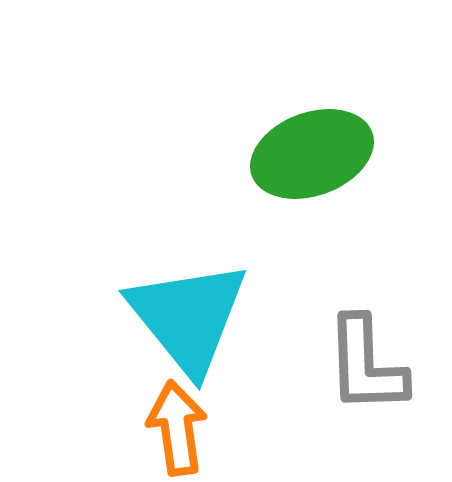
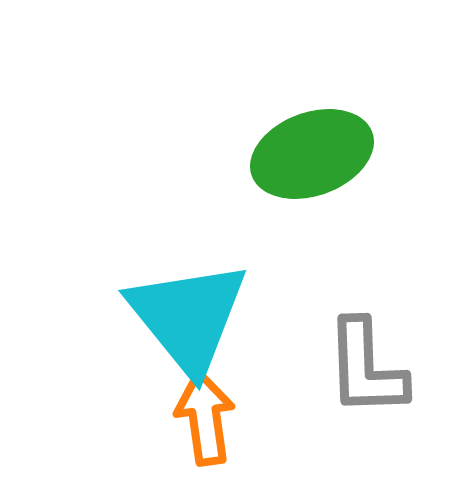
gray L-shape: moved 3 px down
orange arrow: moved 28 px right, 10 px up
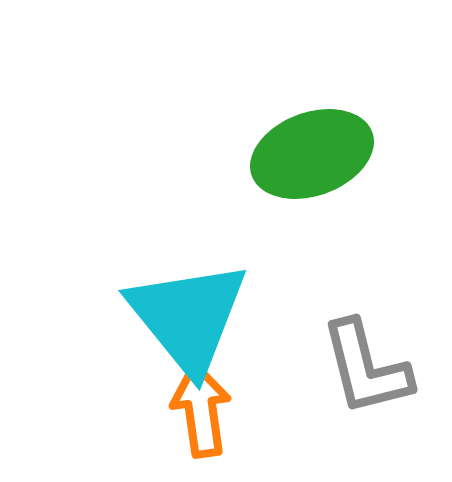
gray L-shape: rotated 12 degrees counterclockwise
orange arrow: moved 4 px left, 8 px up
